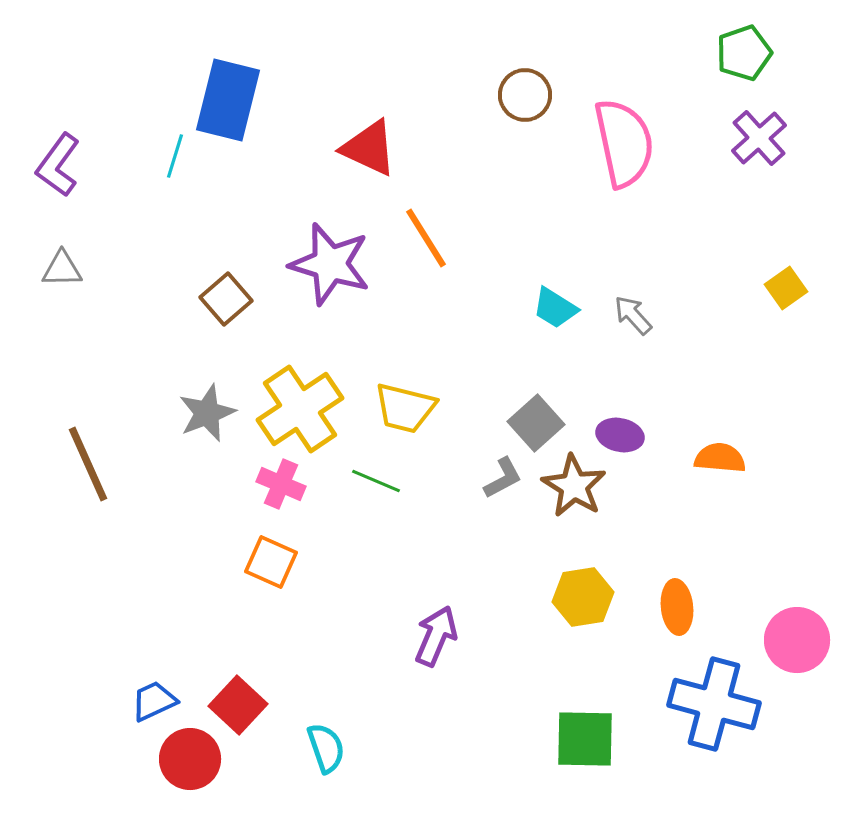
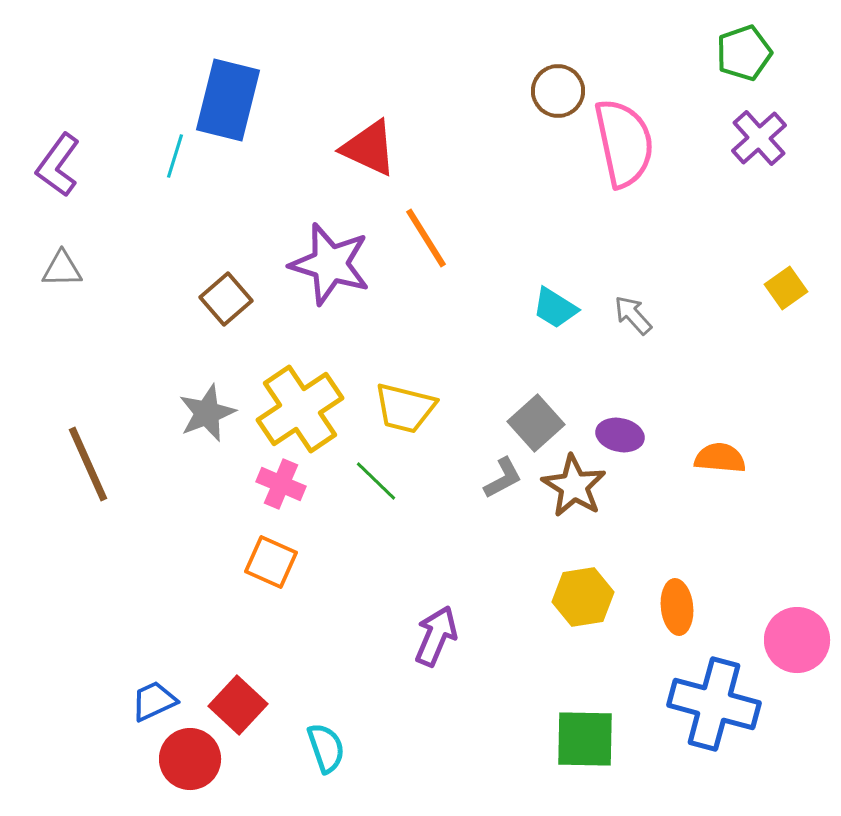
brown circle: moved 33 px right, 4 px up
green line: rotated 21 degrees clockwise
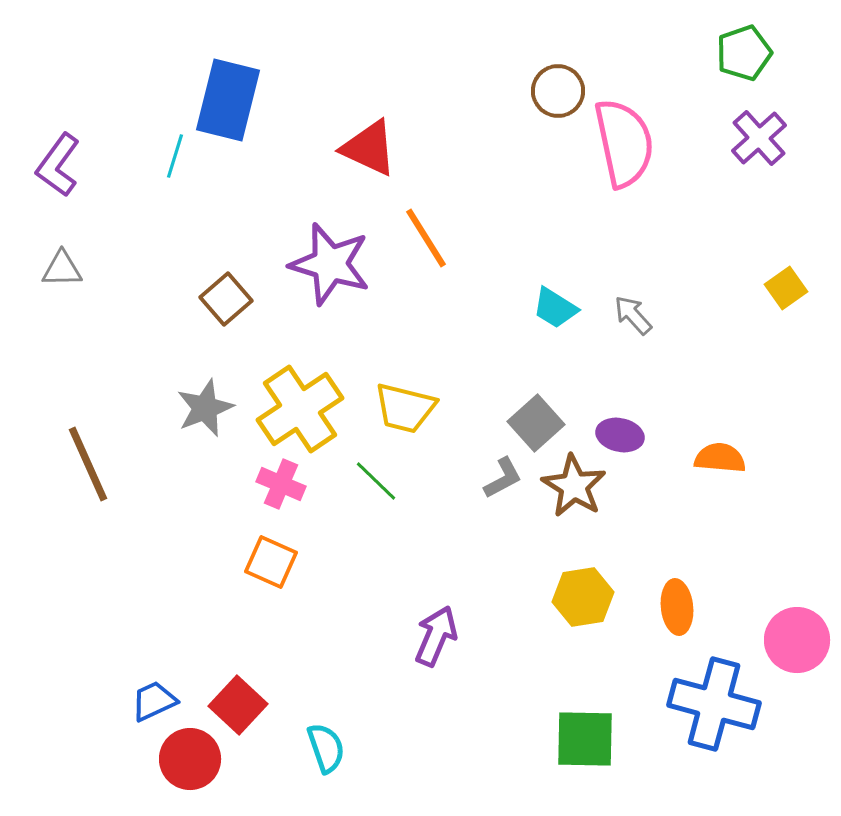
gray star: moved 2 px left, 5 px up
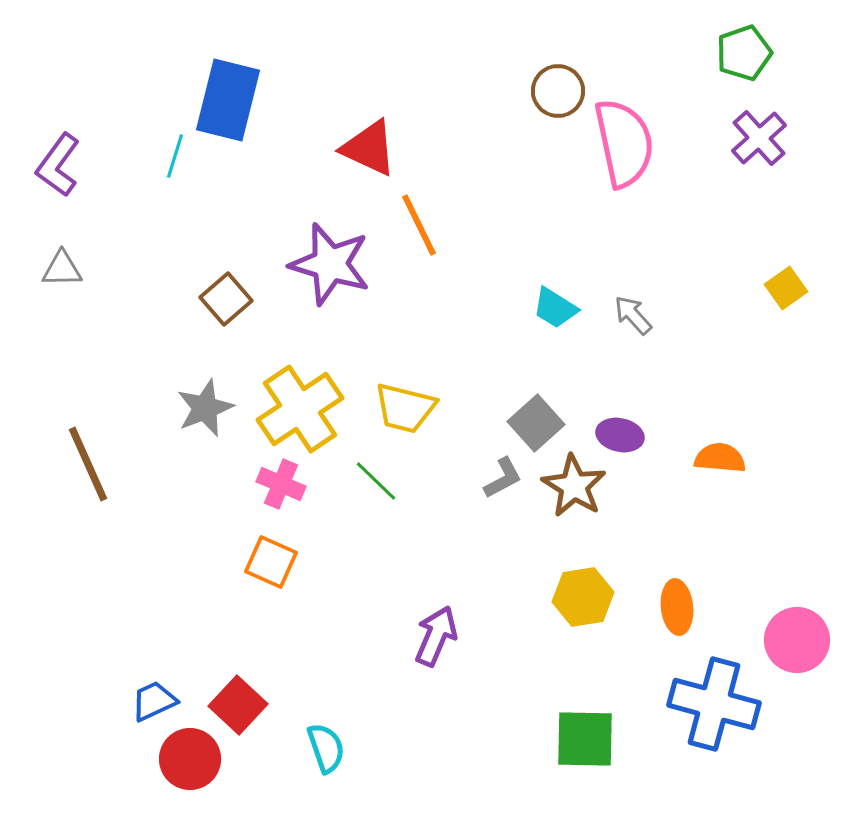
orange line: moved 7 px left, 13 px up; rotated 6 degrees clockwise
